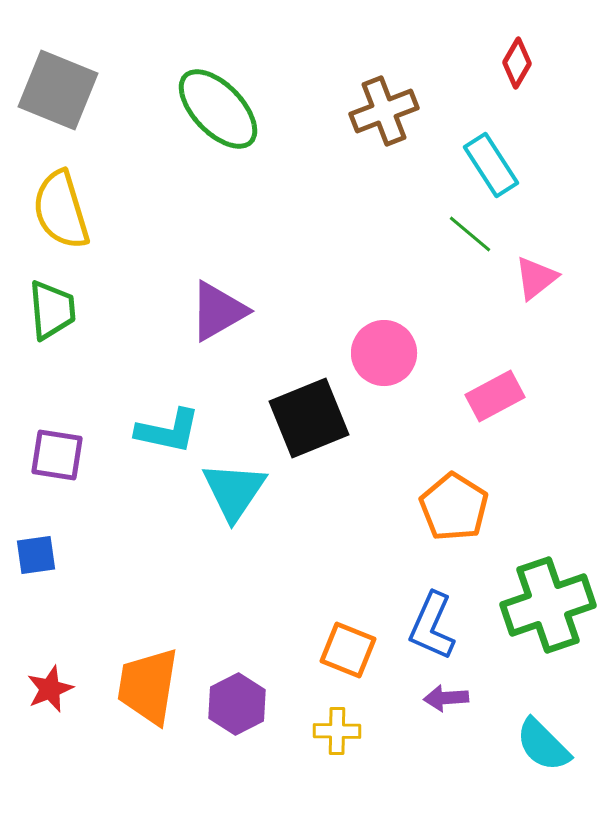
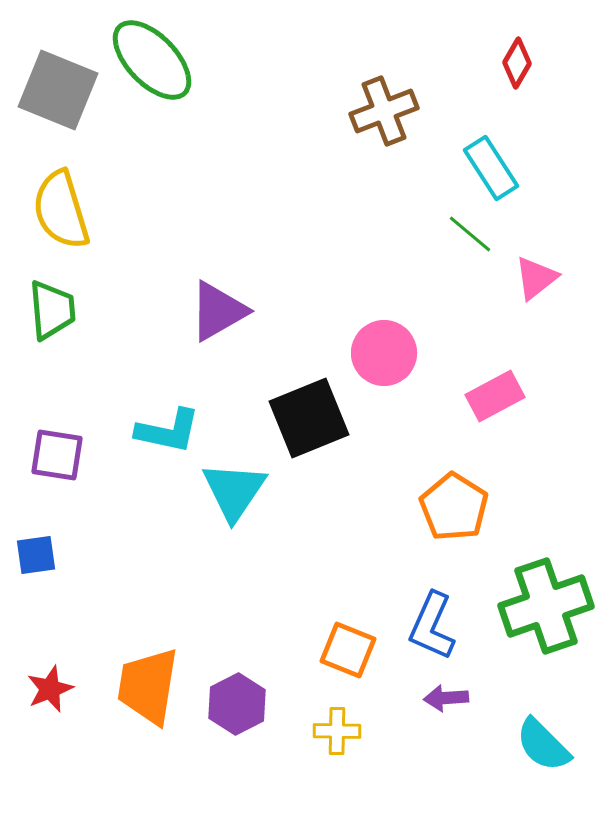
green ellipse: moved 66 px left, 49 px up
cyan rectangle: moved 3 px down
green cross: moved 2 px left, 1 px down
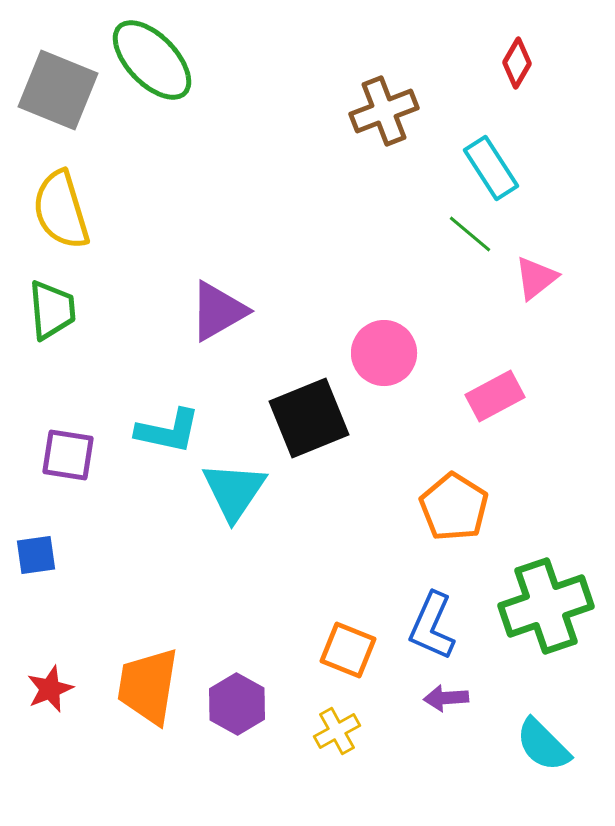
purple square: moved 11 px right
purple hexagon: rotated 4 degrees counterclockwise
yellow cross: rotated 30 degrees counterclockwise
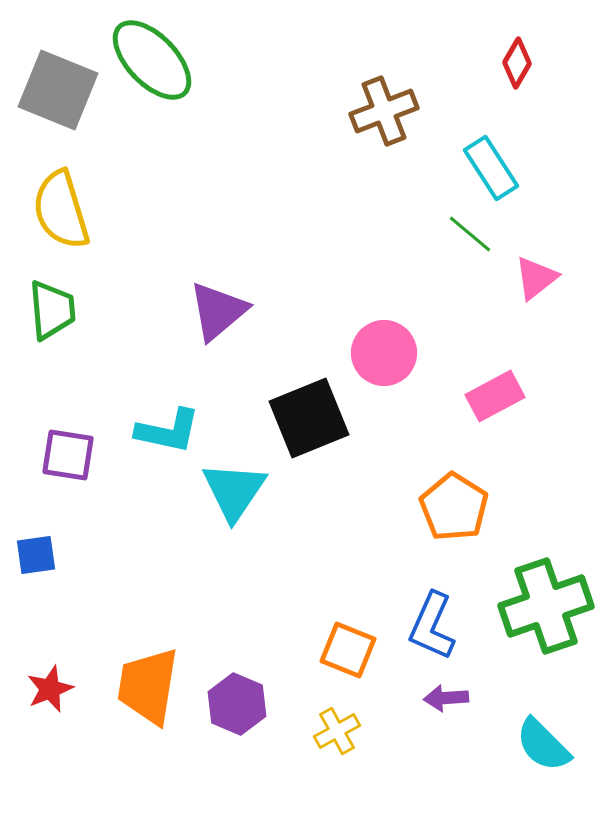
purple triangle: rotated 10 degrees counterclockwise
purple hexagon: rotated 6 degrees counterclockwise
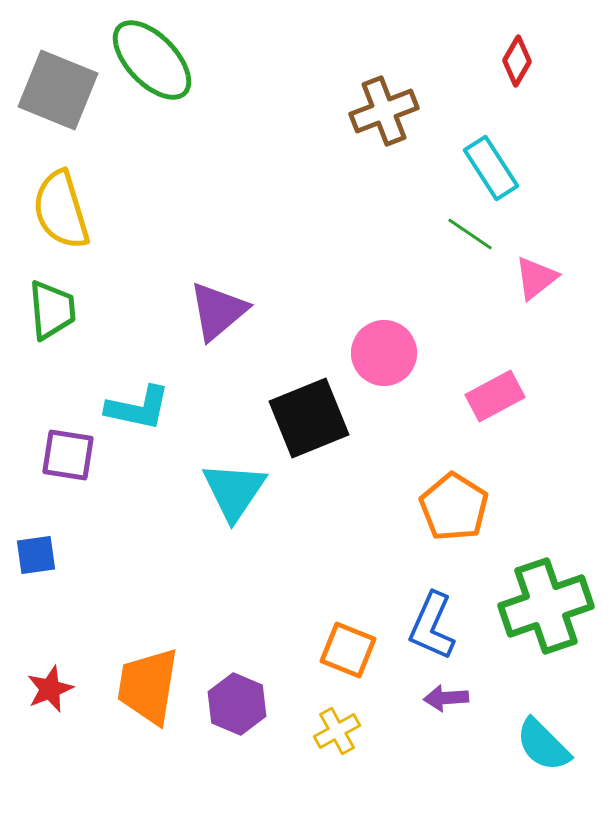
red diamond: moved 2 px up
green line: rotated 6 degrees counterclockwise
cyan L-shape: moved 30 px left, 23 px up
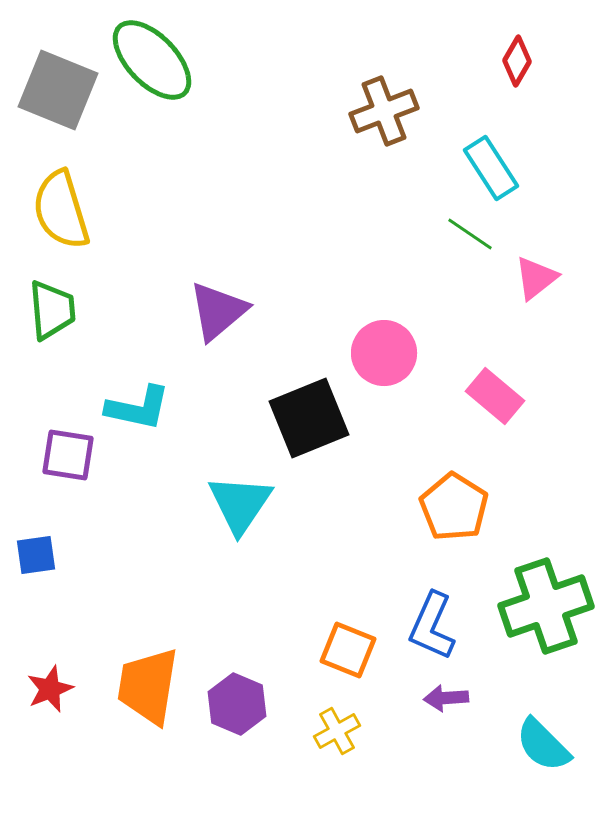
pink rectangle: rotated 68 degrees clockwise
cyan triangle: moved 6 px right, 13 px down
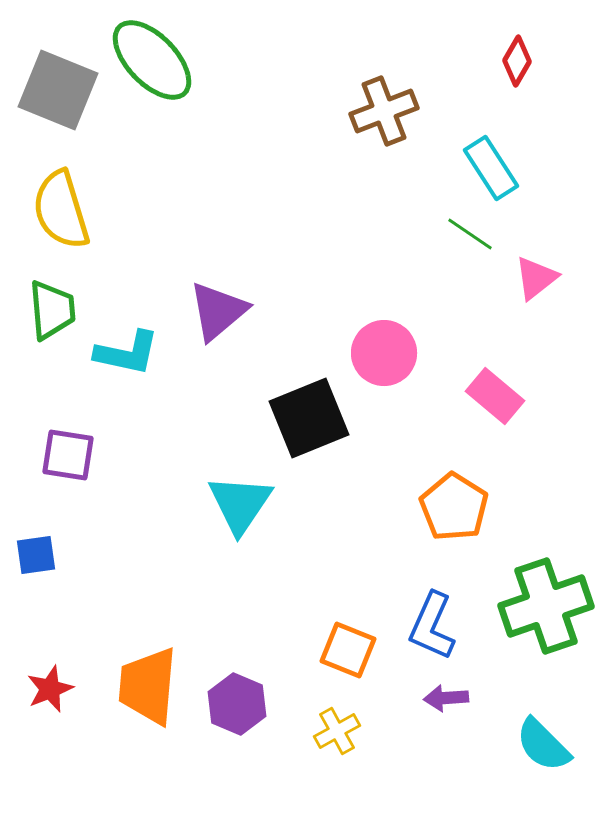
cyan L-shape: moved 11 px left, 55 px up
orange trapezoid: rotated 4 degrees counterclockwise
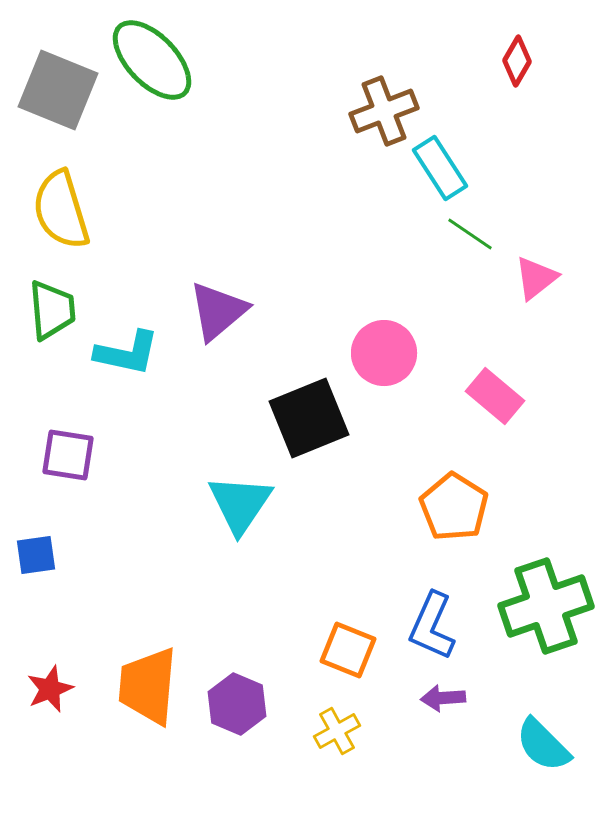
cyan rectangle: moved 51 px left
purple arrow: moved 3 px left
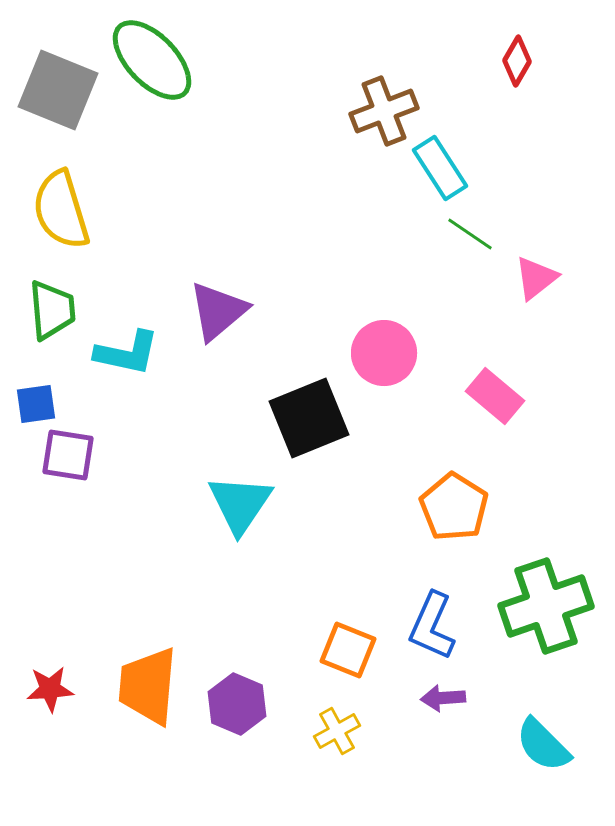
blue square: moved 151 px up
red star: rotated 18 degrees clockwise
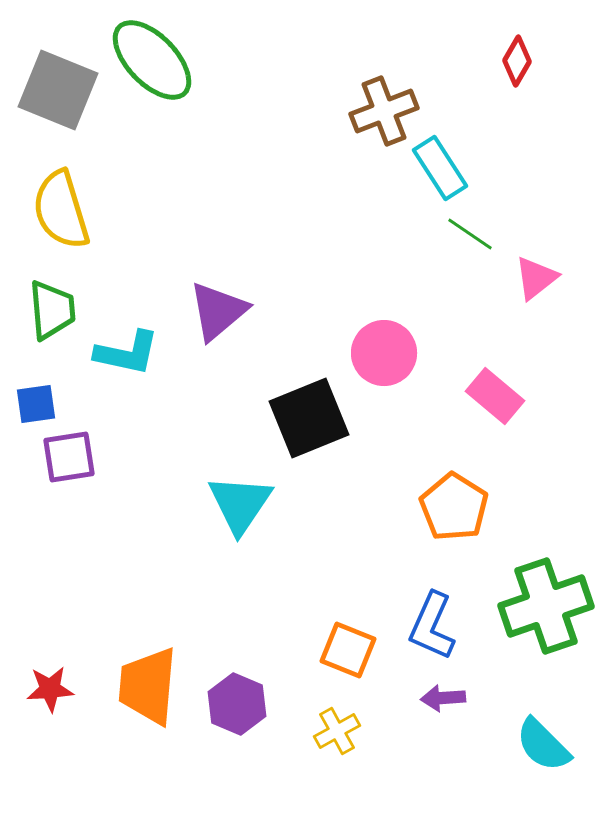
purple square: moved 1 px right, 2 px down; rotated 18 degrees counterclockwise
